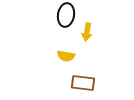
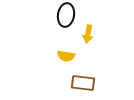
yellow arrow: moved 1 px right, 2 px down
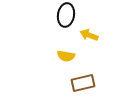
yellow arrow: moved 1 px right, 1 px down; rotated 102 degrees clockwise
brown rectangle: rotated 20 degrees counterclockwise
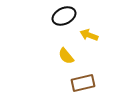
black ellipse: moved 2 px left, 1 px down; rotated 55 degrees clockwise
yellow semicircle: rotated 42 degrees clockwise
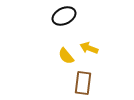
yellow arrow: moved 13 px down
brown rectangle: rotated 70 degrees counterclockwise
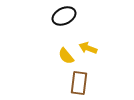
yellow arrow: moved 1 px left
brown rectangle: moved 4 px left
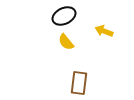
yellow arrow: moved 16 px right, 17 px up
yellow semicircle: moved 14 px up
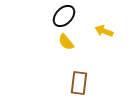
black ellipse: rotated 20 degrees counterclockwise
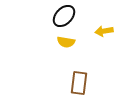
yellow arrow: rotated 30 degrees counterclockwise
yellow semicircle: rotated 42 degrees counterclockwise
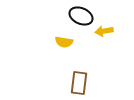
black ellipse: moved 17 px right; rotated 70 degrees clockwise
yellow semicircle: moved 2 px left
